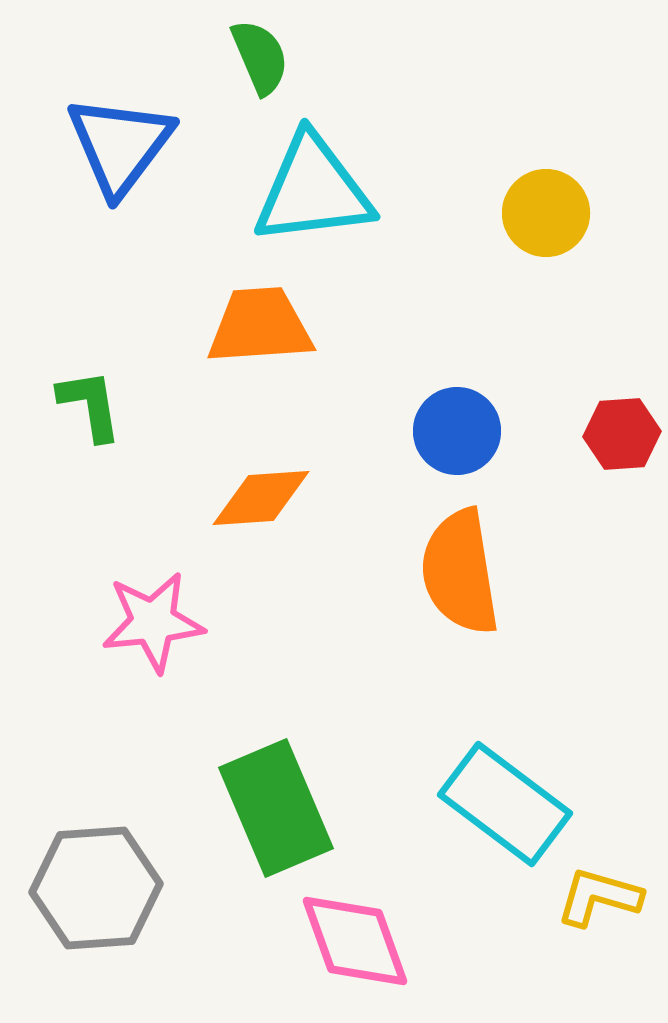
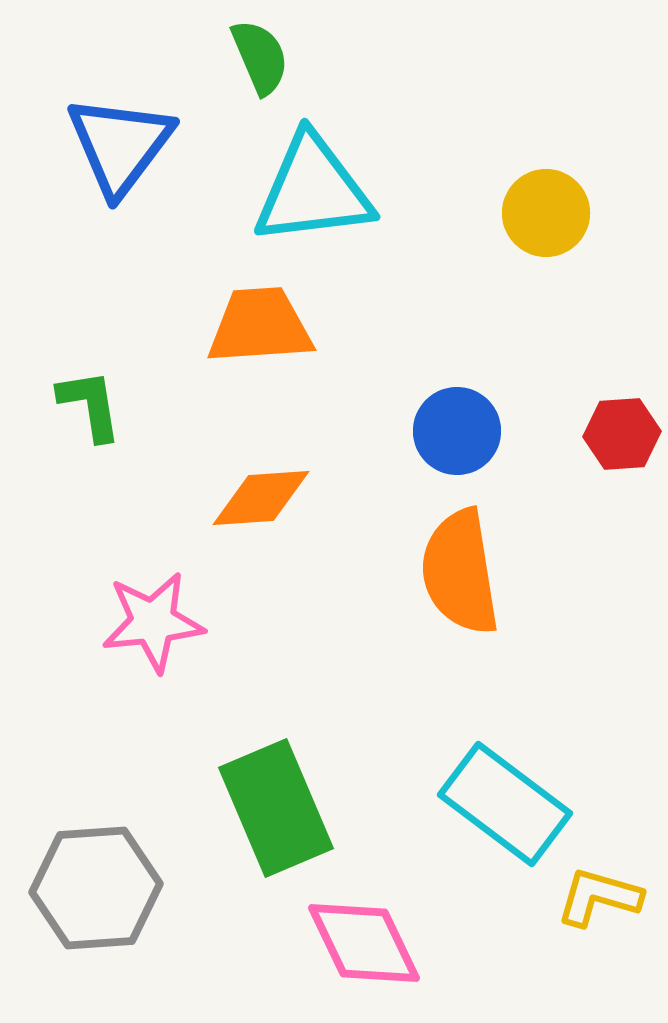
pink diamond: moved 9 px right, 2 px down; rotated 6 degrees counterclockwise
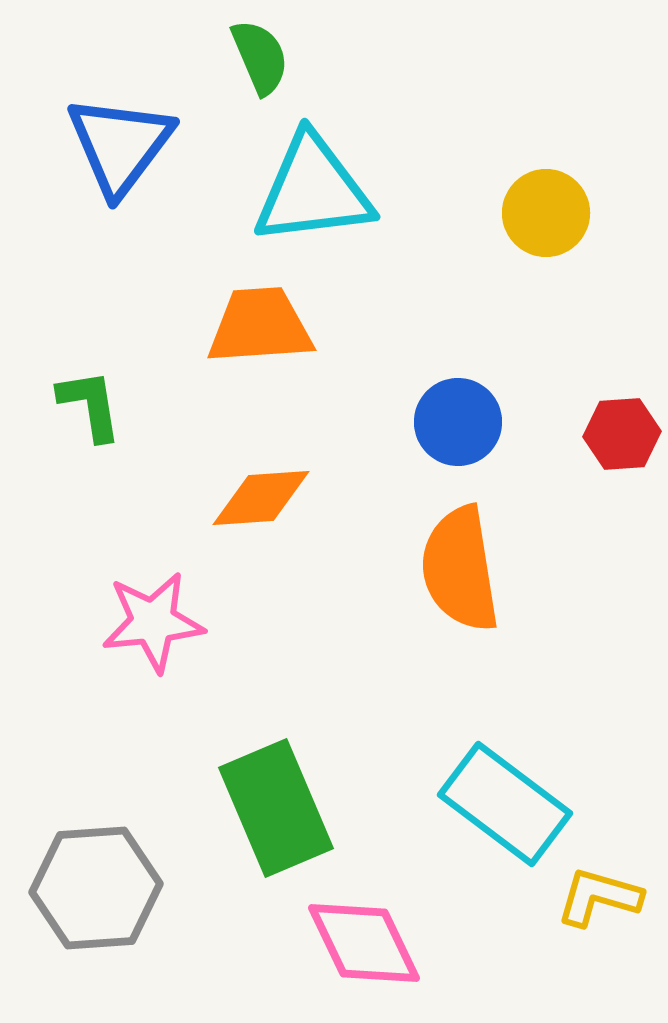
blue circle: moved 1 px right, 9 px up
orange semicircle: moved 3 px up
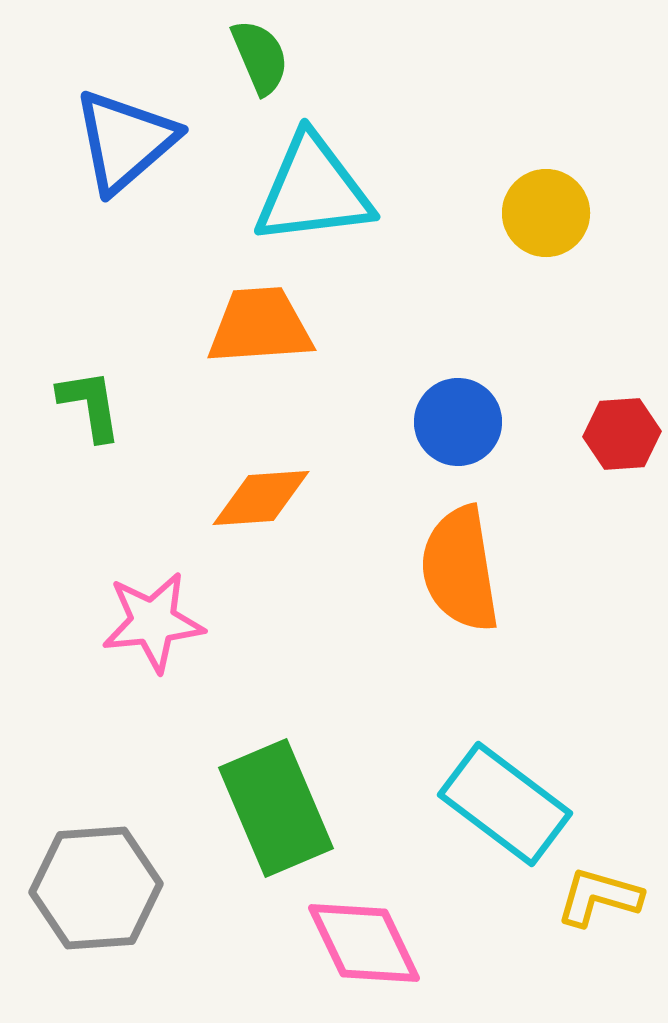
blue triangle: moved 5 px right, 4 px up; rotated 12 degrees clockwise
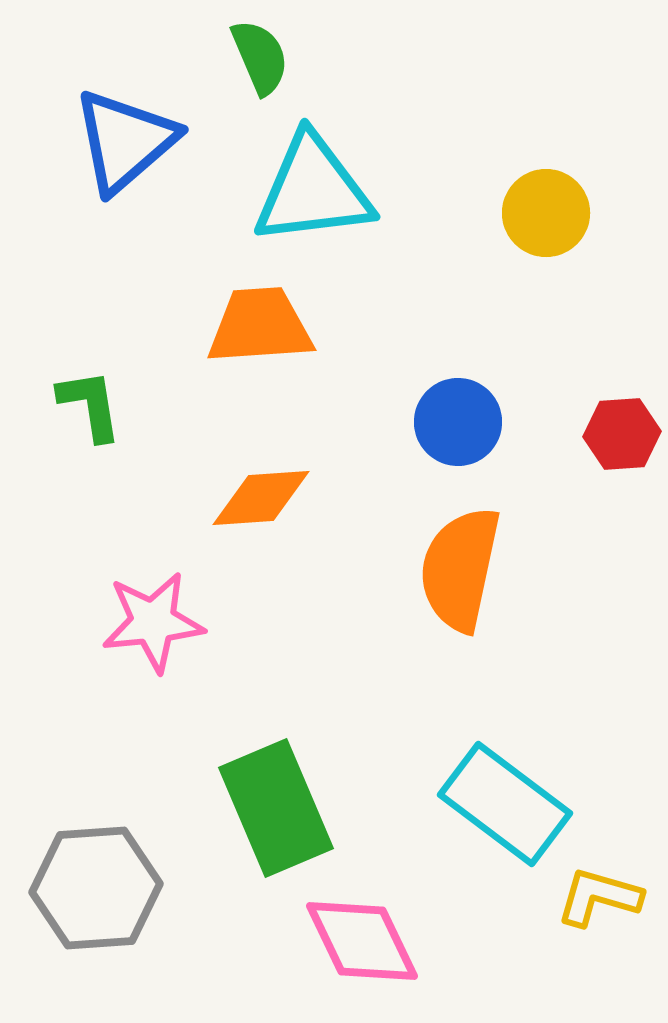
orange semicircle: rotated 21 degrees clockwise
pink diamond: moved 2 px left, 2 px up
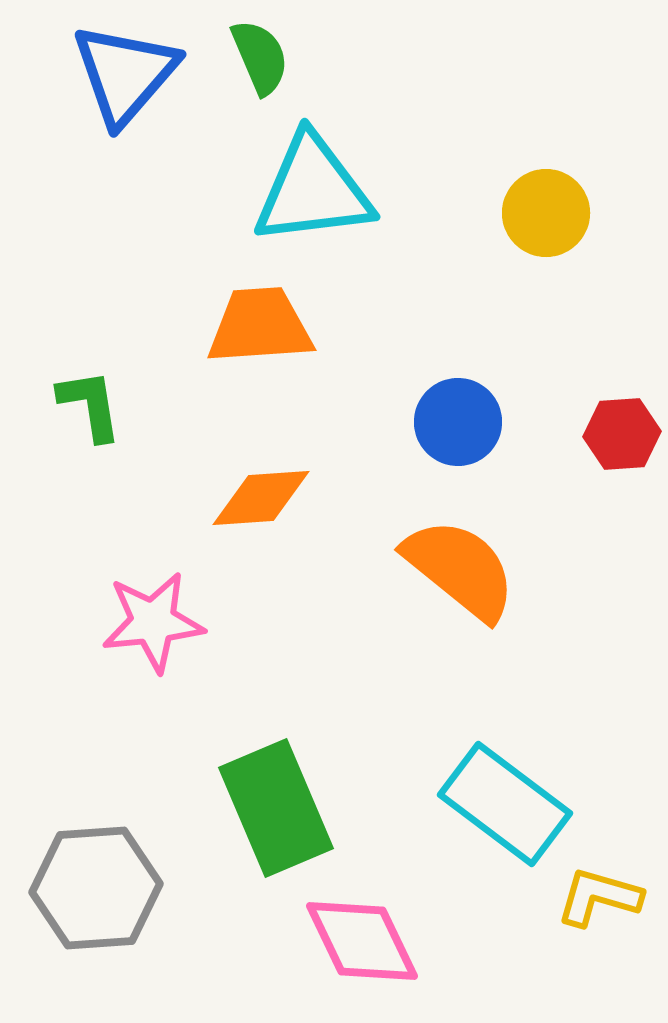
blue triangle: moved 67 px up; rotated 8 degrees counterclockwise
orange semicircle: rotated 117 degrees clockwise
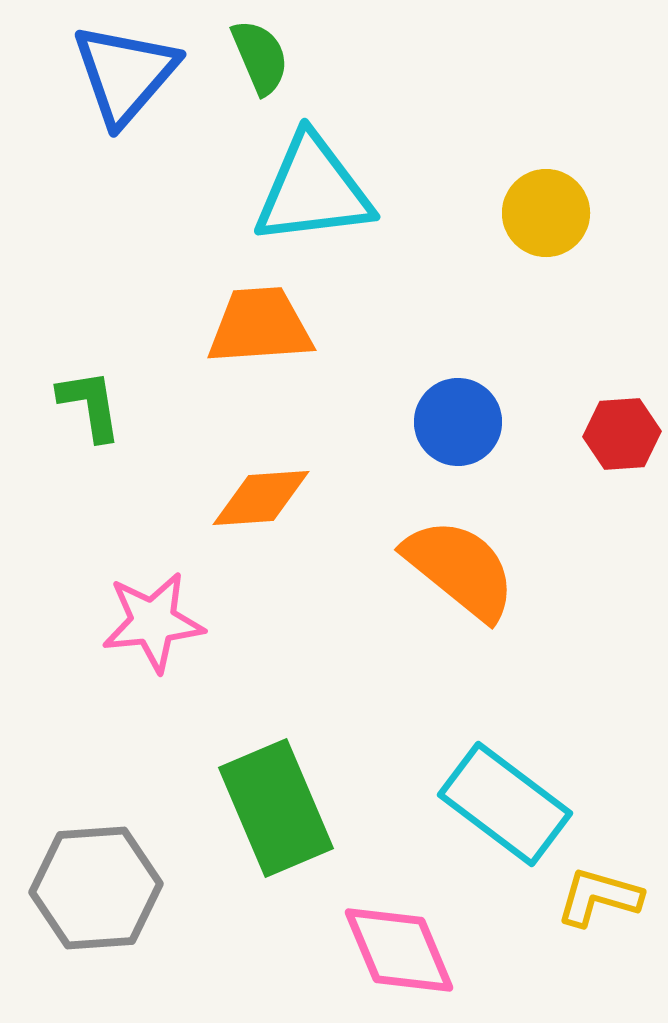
pink diamond: moved 37 px right, 9 px down; rotated 3 degrees clockwise
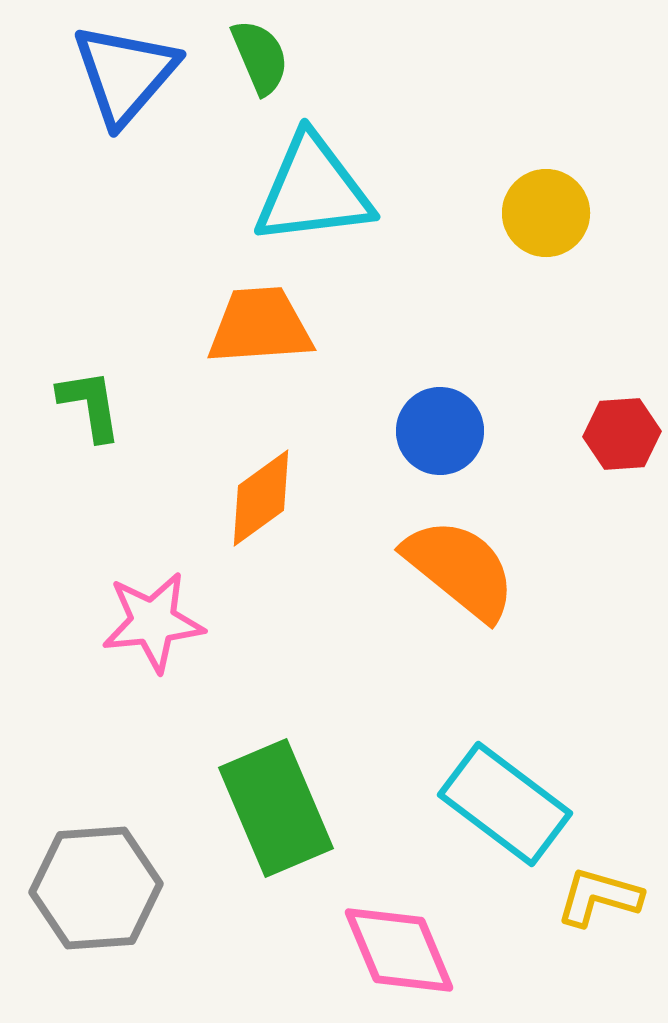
blue circle: moved 18 px left, 9 px down
orange diamond: rotated 32 degrees counterclockwise
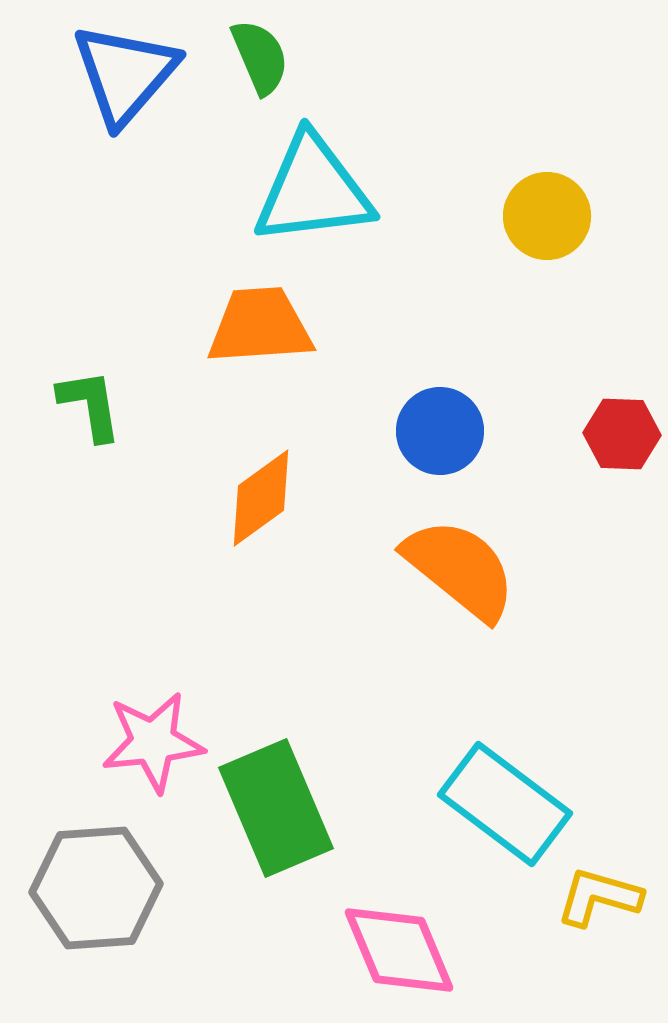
yellow circle: moved 1 px right, 3 px down
red hexagon: rotated 6 degrees clockwise
pink star: moved 120 px down
